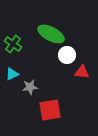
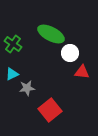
white circle: moved 3 px right, 2 px up
gray star: moved 3 px left, 1 px down
red square: rotated 30 degrees counterclockwise
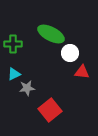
green cross: rotated 36 degrees counterclockwise
cyan triangle: moved 2 px right
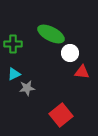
red square: moved 11 px right, 5 px down
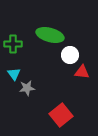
green ellipse: moved 1 px left, 1 px down; rotated 12 degrees counterclockwise
white circle: moved 2 px down
cyan triangle: rotated 40 degrees counterclockwise
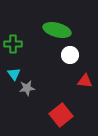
green ellipse: moved 7 px right, 5 px up
red triangle: moved 3 px right, 9 px down
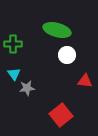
white circle: moved 3 px left
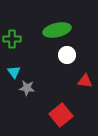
green ellipse: rotated 28 degrees counterclockwise
green cross: moved 1 px left, 5 px up
cyan triangle: moved 2 px up
gray star: rotated 14 degrees clockwise
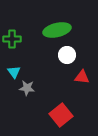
red triangle: moved 3 px left, 4 px up
